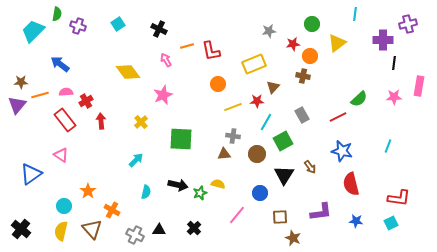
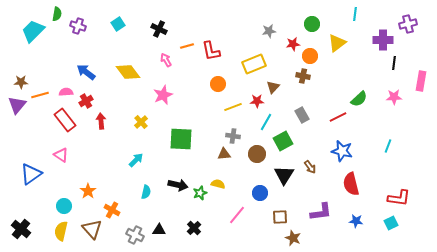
blue arrow at (60, 64): moved 26 px right, 8 px down
pink rectangle at (419, 86): moved 2 px right, 5 px up
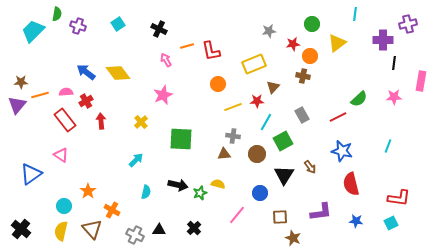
yellow diamond at (128, 72): moved 10 px left, 1 px down
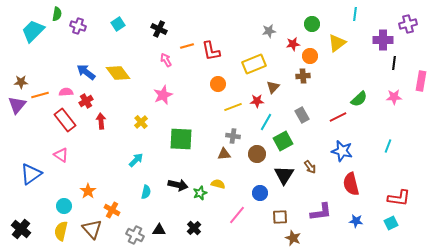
brown cross at (303, 76): rotated 16 degrees counterclockwise
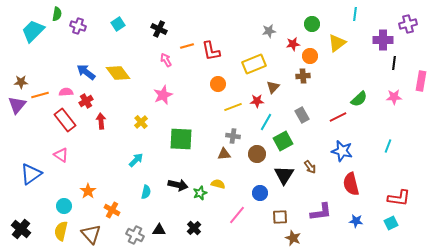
brown triangle at (92, 229): moved 1 px left, 5 px down
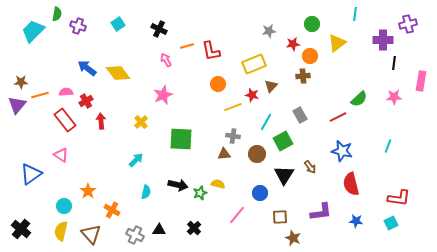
blue arrow at (86, 72): moved 1 px right, 4 px up
brown triangle at (273, 87): moved 2 px left, 1 px up
red star at (257, 101): moved 5 px left, 6 px up; rotated 16 degrees clockwise
gray rectangle at (302, 115): moved 2 px left
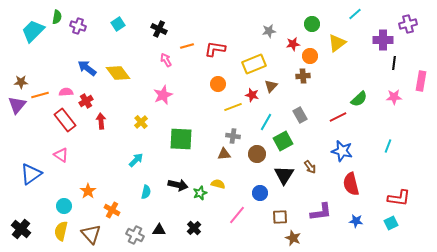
green semicircle at (57, 14): moved 3 px down
cyan line at (355, 14): rotated 40 degrees clockwise
red L-shape at (211, 51): moved 4 px right, 2 px up; rotated 110 degrees clockwise
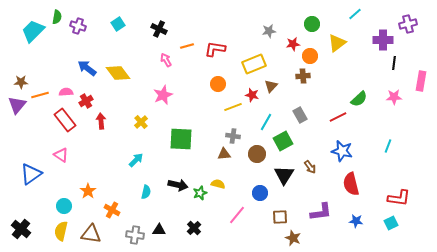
brown triangle at (91, 234): rotated 40 degrees counterclockwise
gray cross at (135, 235): rotated 18 degrees counterclockwise
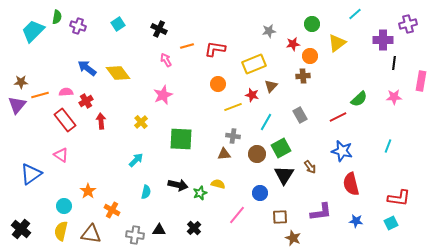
green square at (283, 141): moved 2 px left, 7 px down
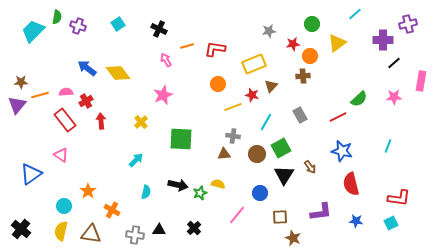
black line at (394, 63): rotated 40 degrees clockwise
